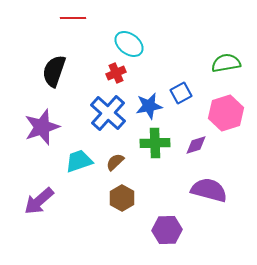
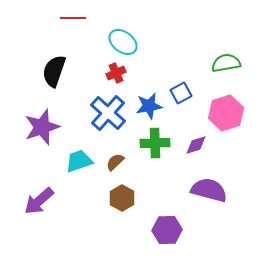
cyan ellipse: moved 6 px left, 2 px up
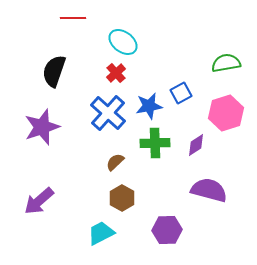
red cross: rotated 18 degrees counterclockwise
purple diamond: rotated 15 degrees counterclockwise
cyan trapezoid: moved 22 px right, 72 px down; rotated 8 degrees counterclockwise
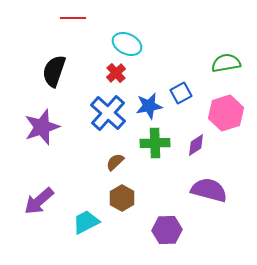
cyan ellipse: moved 4 px right, 2 px down; rotated 12 degrees counterclockwise
cyan trapezoid: moved 15 px left, 11 px up
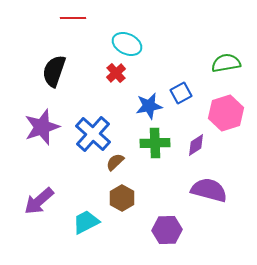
blue cross: moved 15 px left, 21 px down
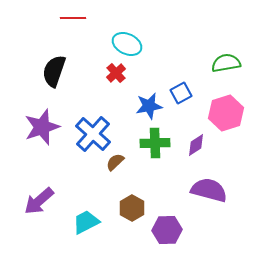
brown hexagon: moved 10 px right, 10 px down
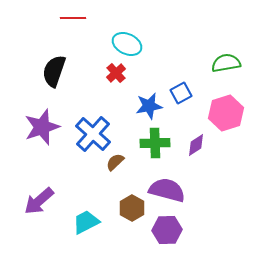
purple semicircle: moved 42 px left
